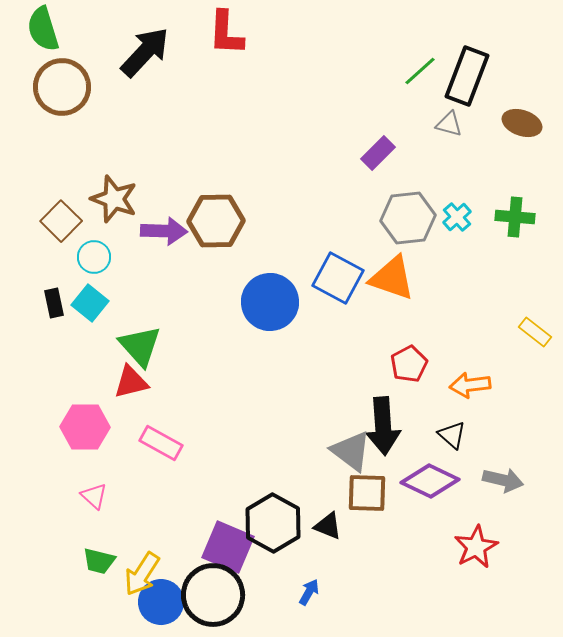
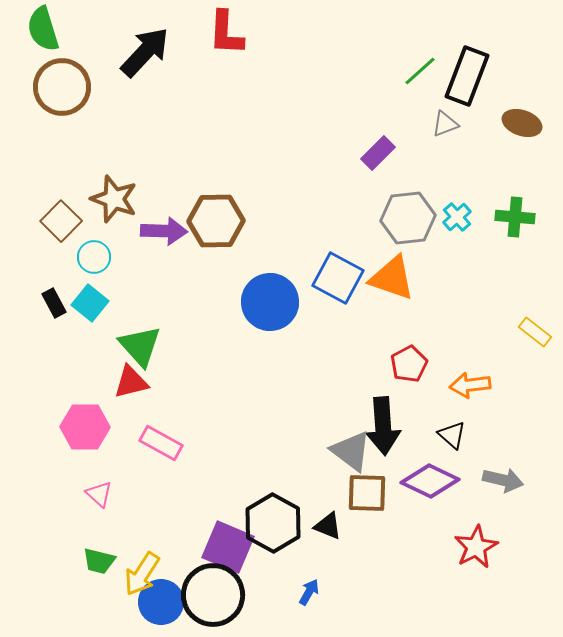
gray triangle at (449, 124): moved 4 px left; rotated 36 degrees counterclockwise
black rectangle at (54, 303): rotated 16 degrees counterclockwise
pink triangle at (94, 496): moved 5 px right, 2 px up
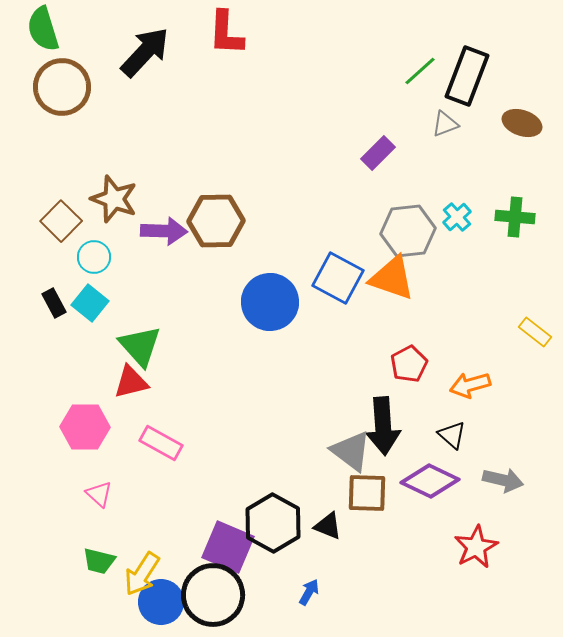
gray hexagon at (408, 218): moved 13 px down
orange arrow at (470, 385): rotated 9 degrees counterclockwise
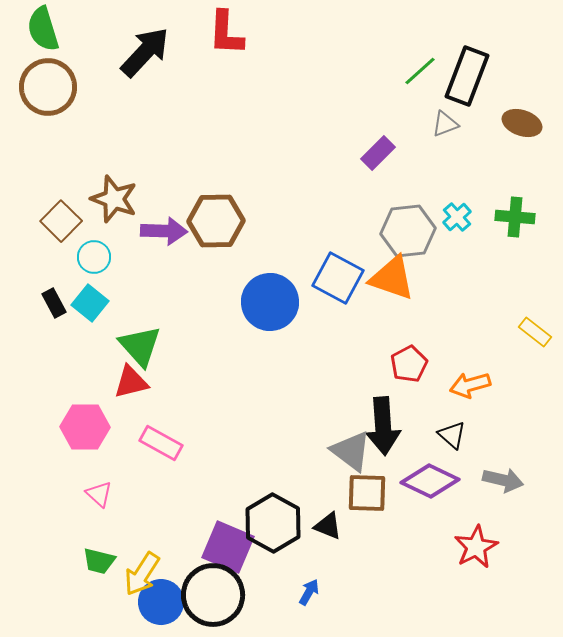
brown circle at (62, 87): moved 14 px left
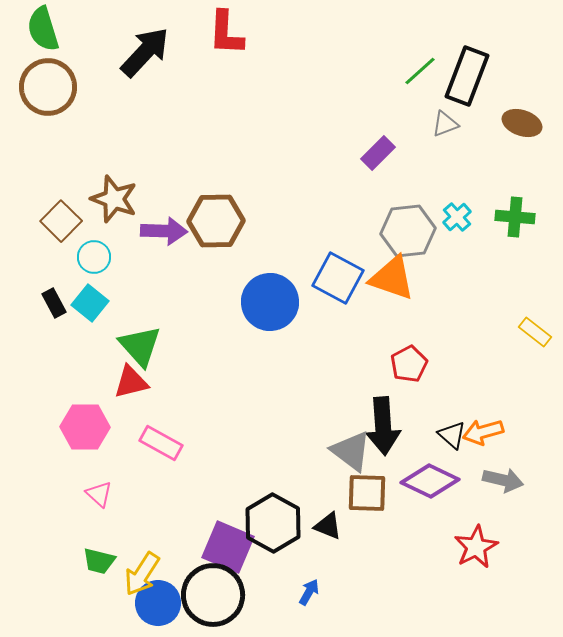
orange arrow at (470, 385): moved 13 px right, 47 px down
blue circle at (161, 602): moved 3 px left, 1 px down
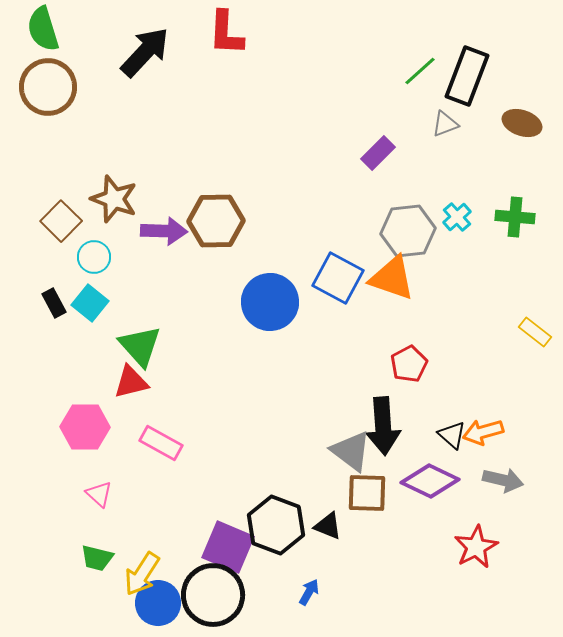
black hexagon at (273, 523): moved 3 px right, 2 px down; rotated 8 degrees counterclockwise
green trapezoid at (99, 561): moved 2 px left, 3 px up
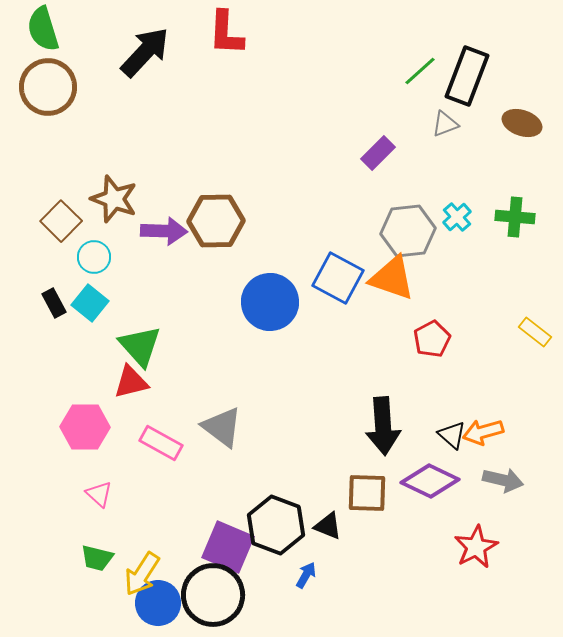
red pentagon at (409, 364): moved 23 px right, 25 px up
gray triangle at (351, 451): moved 129 px left, 24 px up
blue arrow at (309, 592): moved 3 px left, 17 px up
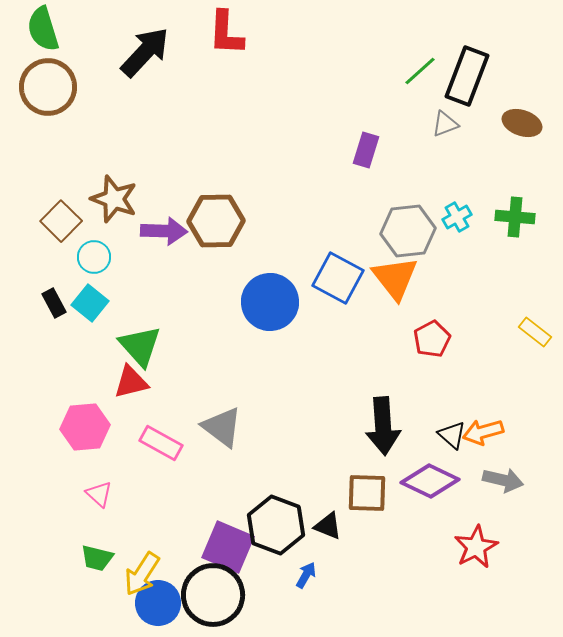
purple rectangle at (378, 153): moved 12 px left, 3 px up; rotated 28 degrees counterclockwise
cyan cross at (457, 217): rotated 12 degrees clockwise
orange triangle at (392, 278): moved 3 px right; rotated 33 degrees clockwise
pink hexagon at (85, 427): rotated 6 degrees counterclockwise
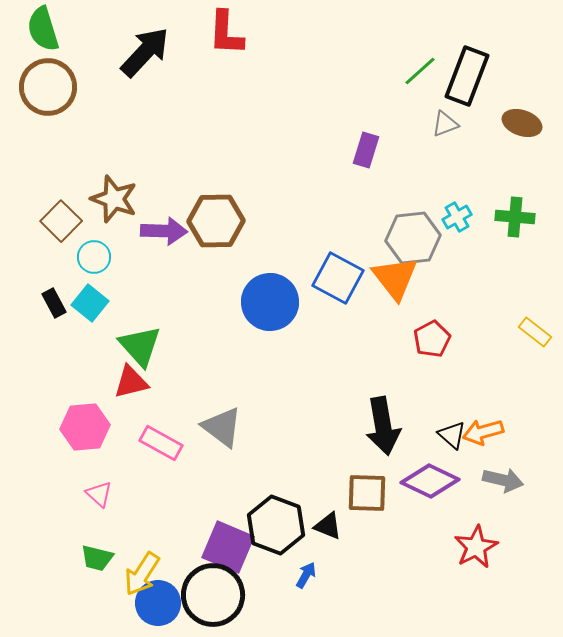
gray hexagon at (408, 231): moved 5 px right, 7 px down
black arrow at (383, 426): rotated 6 degrees counterclockwise
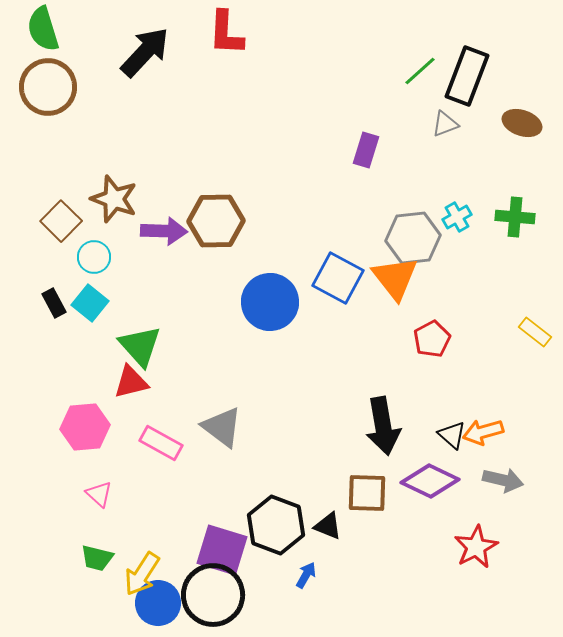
purple square at (228, 547): moved 6 px left, 3 px down; rotated 6 degrees counterclockwise
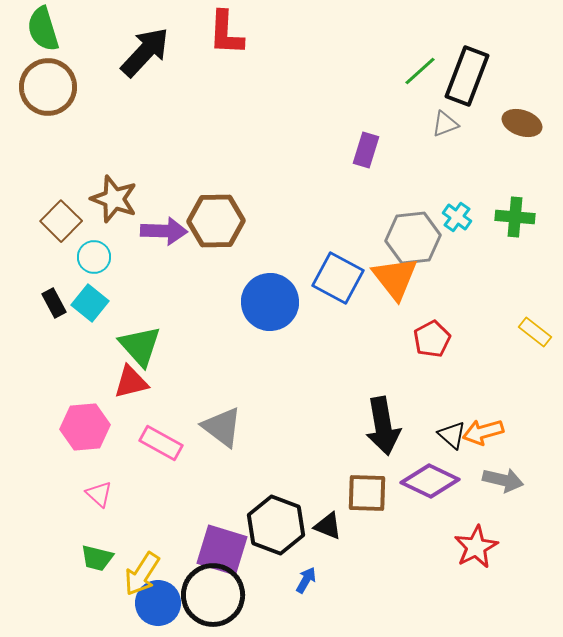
cyan cross at (457, 217): rotated 24 degrees counterclockwise
blue arrow at (306, 575): moved 5 px down
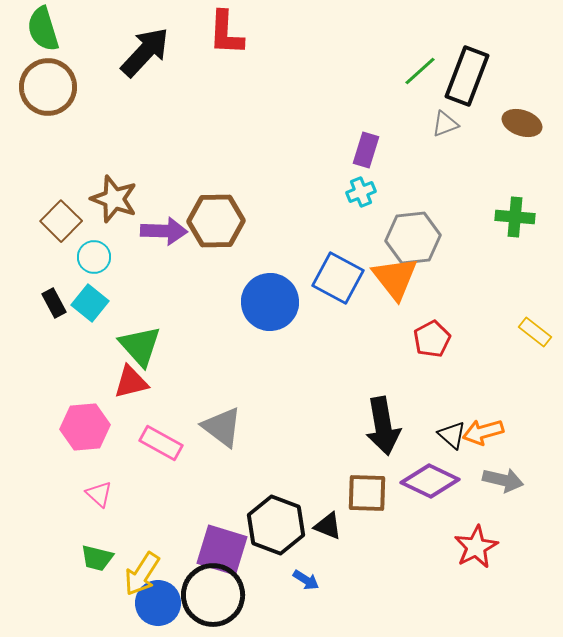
cyan cross at (457, 217): moved 96 px left, 25 px up; rotated 32 degrees clockwise
blue arrow at (306, 580): rotated 92 degrees clockwise
